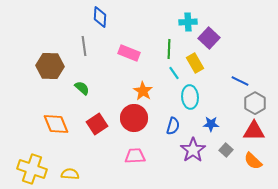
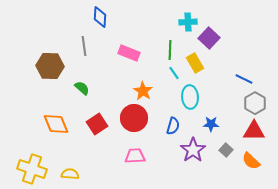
green line: moved 1 px right, 1 px down
blue line: moved 4 px right, 2 px up
orange semicircle: moved 2 px left
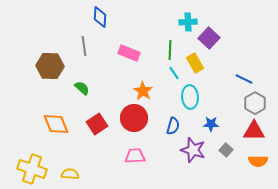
purple star: rotated 20 degrees counterclockwise
orange semicircle: moved 7 px right; rotated 42 degrees counterclockwise
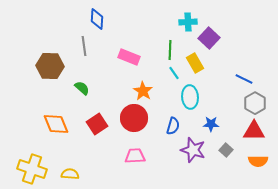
blue diamond: moved 3 px left, 2 px down
pink rectangle: moved 4 px down
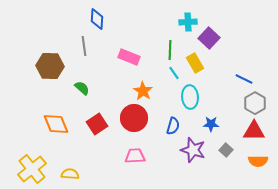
yellow cross: rotated 32 degrees clockwise
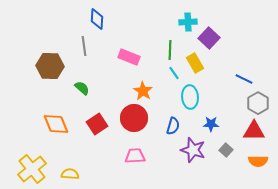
gray hexagon: moved 3 px right
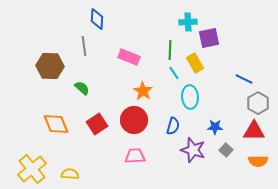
purple square: rotated 35 degrees clockwise
red circle: moved 2 px down
blue star: moved 4 px right, 3 px down
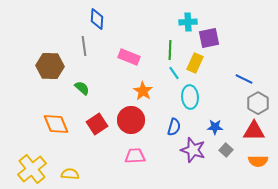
yellow rectangle: rotated 54 degrees clockwise
red circle: moved 3 px left
blue semicircle: moved 1 px right, 1 px down
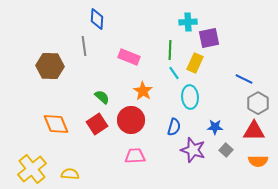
green semicircle: moved 20 px right, 9 px down
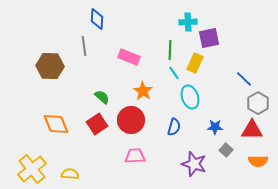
blue line: rotated 18 degrees clockwise
cyan ellipse: rotated 15 degrees counterclockwise
red triangle: moved 2 px left, 1 px up
purple star: moved 1 px right, 14 px down
